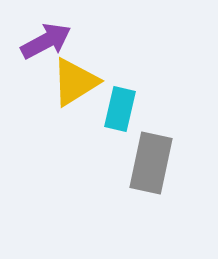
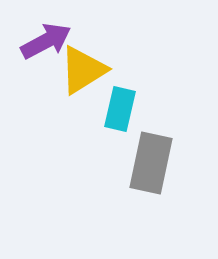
yellow triangle: moved 8 px right, 12 px up
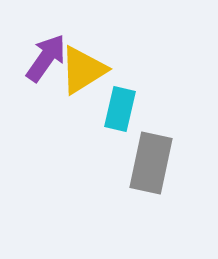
purple arrow: moved 17 px down; rotated 27 degrees counterclockwise
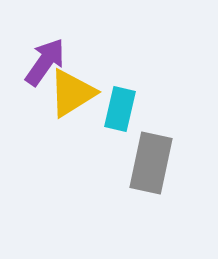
purple arrow: moved 1 px left, 4 px down
yellow triangle: moved 11 px left, 23 px down
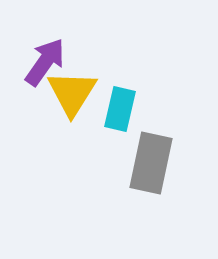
yellow triangle: rotated 26 degrees counterclockwise
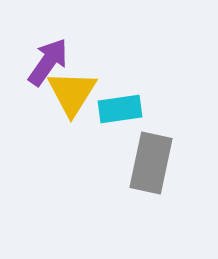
purple arrow: moved 3 px right
cyan rectangle: rotated 69 degrees clockwise
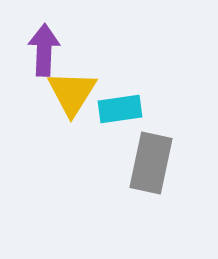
purple arrow: moved 4 px left, 12 px up; rotated 33 degrees counterclockwise
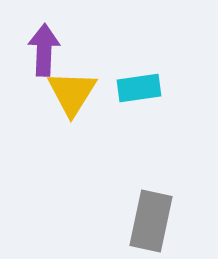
cyan rectangle: moved 19 px right, 21 px up
gray rectangle: moved 58 px down
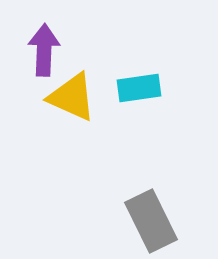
yellow triangle: moved 4 px down; rotated 38 degrees counterclockwise
gray rectangle: rotated 38 degrees counterclockwise
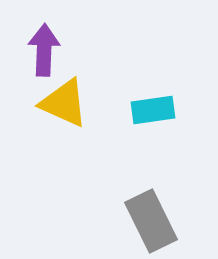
cyan rectangle: moved 14 px right, 22 px down
yellow triangle: moved 8 px left, 6 px down
